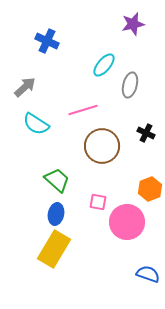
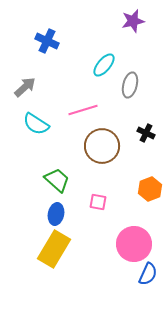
purple star: moved 3 px up
pink circle: moved 7 px right, 22 px down
blue semicircle: rotated 95 degrees clockwise
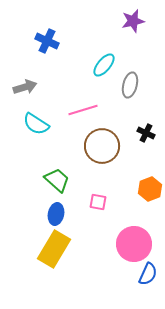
gray arrow: rotated 25 degrees clockwise
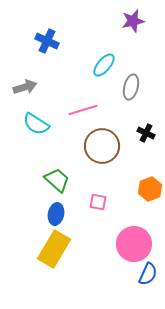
gray ellipse: moved 1 px right, 2 px down
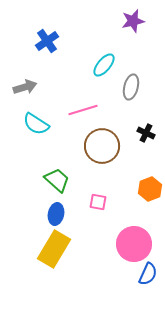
blue cross: rotated 30 degrees clockwise
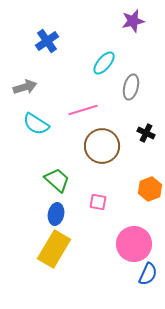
cyan ellipse: moved 2 px up
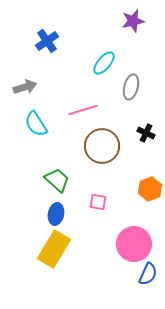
cyan semicircle: rotated 24 degrees clockwise
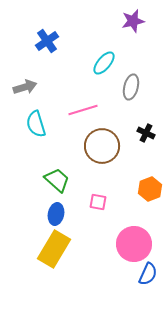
cyan semicircle: rotated 16 degrees clockwise
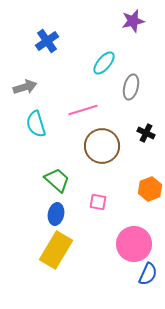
yellow rectangle: moved 2 px right, 1 px down
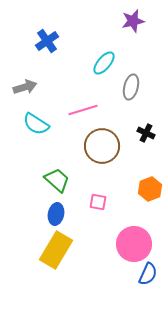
cyan semicircle: rotated 40 degrees counterclockwise
